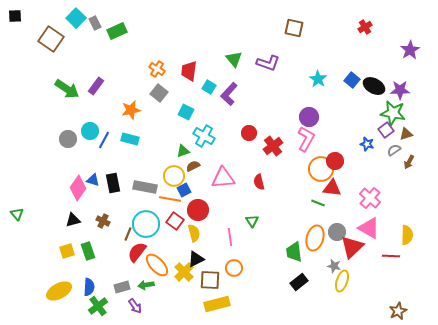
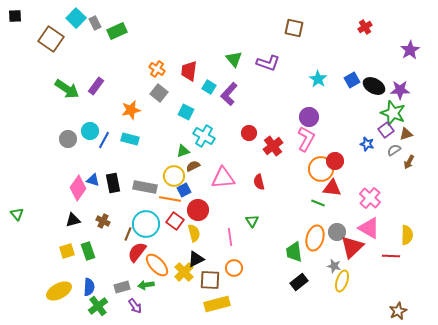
blue square at (352, 80): rotated 21 degrees clockwise
green star at (393, 113): rotated 10 degrees clockwise
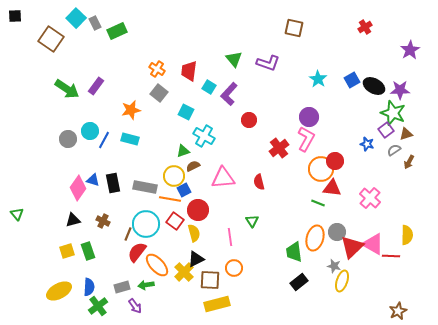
red circle at (249, 133): moved 13 px up
red cross at (273, 146): moved 6 px right, 2 px down
pink triangle at (369, 228): moved 4 px right, 16 px down
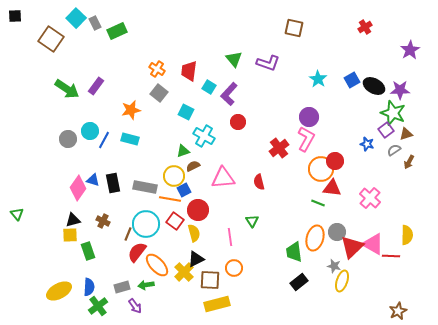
red circle at (249, 120): moved 11 px left, 2 px down
yellow square at (67, 251): moved 3 px right, 16 px up; rotated 14 degrees clockwise
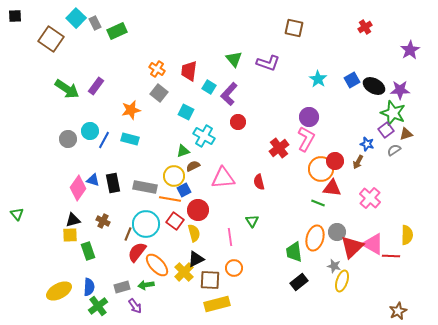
brown arrow at (409, 162): moved 51 px left
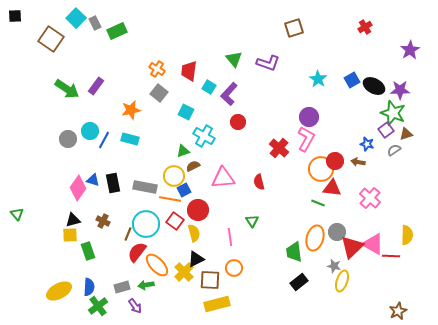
brown square at (294, 28): rotated 30 degrees counterclockwise
red cross at (279, 148): rotated 12 degrees counterclockwise
brown arrow at (358, 162): rotated 72 degrees clockwise
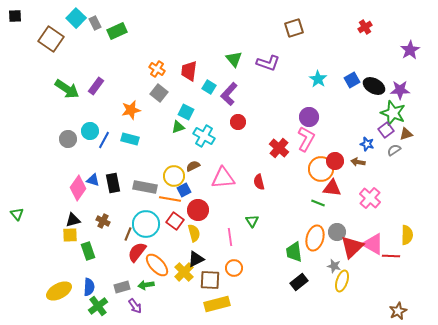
green triangle at (183, 151): moved 5 px left, 24 px up
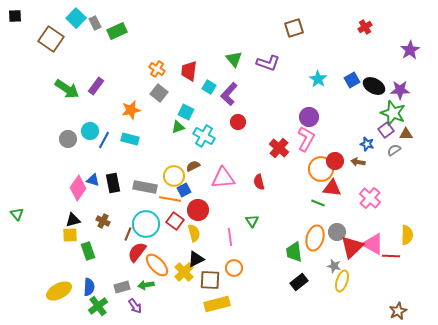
brown triangle at (406, 134): rotated 16 degrees clockwise
